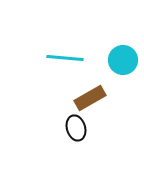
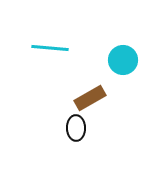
cyan line: moved 15 px left, 10 px up
black ellipse: rotated 15 degrees clockwise
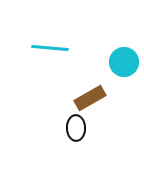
cyan circle: moved 1 px right, 2 px down
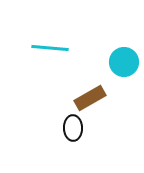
black ellipse: moved 3 px left
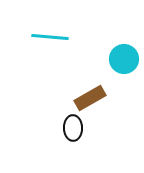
cyan line: moved 11 px up
cyan circle: moved 3 px up
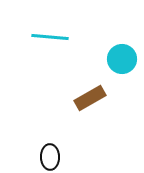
cyan circle: moved 2 px left
black ellipse: moved 23 px left, 29 px down
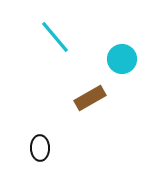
cyan line: moved 5 px right; rotated 45 degrees clockwise
black ellipse: moved 10 px left, 9 px up
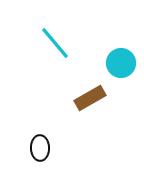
cyan line: moved 6 px down
cyan circle: moved 1 px left, 4 px down
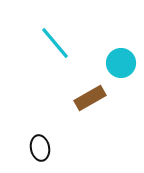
black ellipse: rotated 10 degrees counterclockwise
